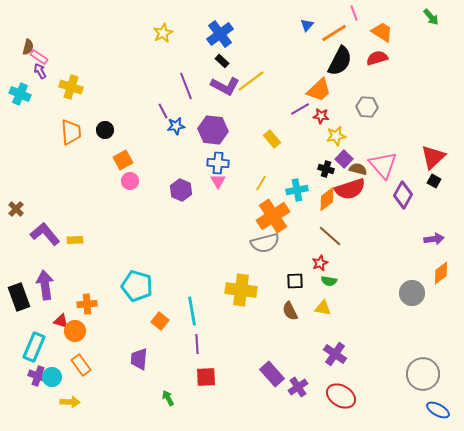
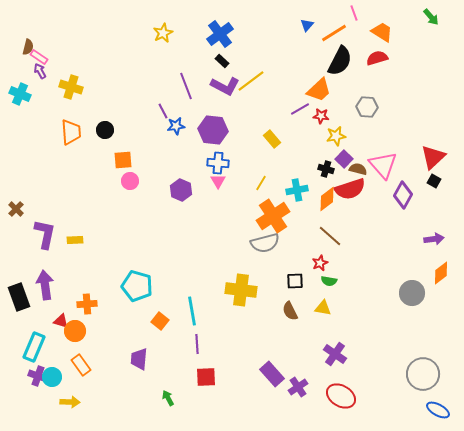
orange square at (123, 160): rotated 24 degrees clockwise
purple L-shape at (45, 234): rotated 52 degrees clockwise
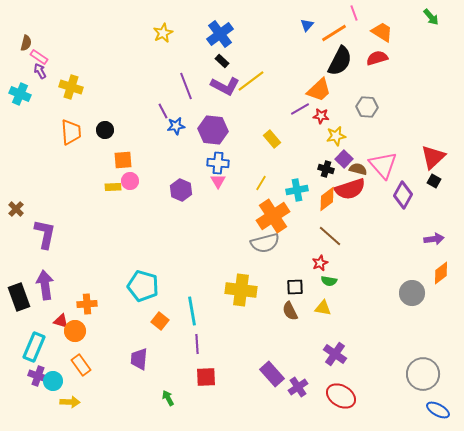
brown semicircle at (28, 47): moved 2 px left, 4 px up
yellow rectangle at (75, 240): moved 38 px right, 53 px up
black square at (295, 281): moved 6 px down
cyan pentagon at (137, 286): moved 6 px right
cyan circle at (52, 377): moved 1 px right, 4 px down
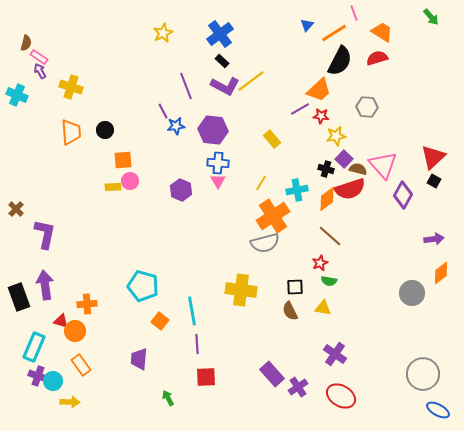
cyan cross at (20, 94): moved 3 px left, 1 px down
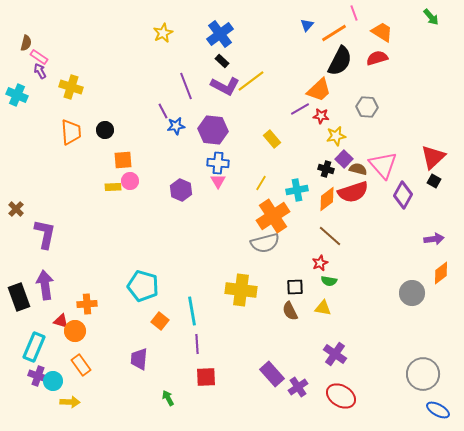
red semicircle at (350, 189): moved 3 px right, 3 px down
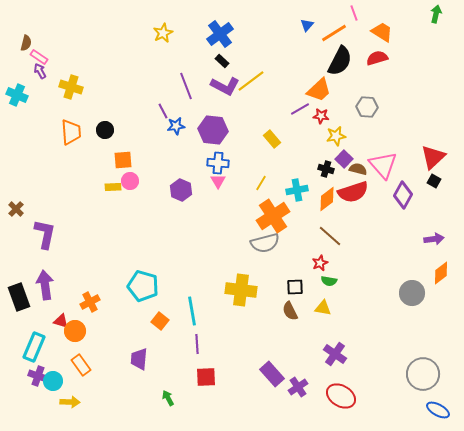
green arrow at (431, 17): moved 5 px right, 3 px up; rotated 126 degrees counterclockwise
orange cross at (87, 304): moved 3 px right, 2 px up; rotated 24 degrees counterclockwise
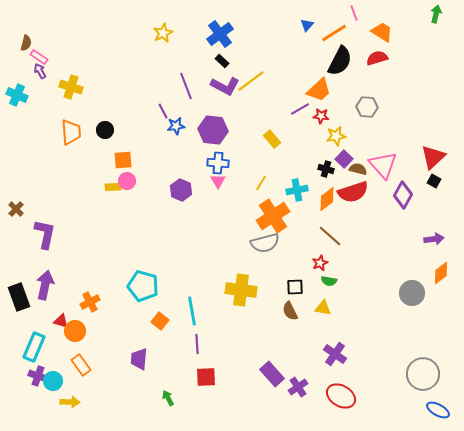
pink circle at (130, 181): moved 3 px left
purple arrow at (45, 285): rotated 20 degrees clockwise
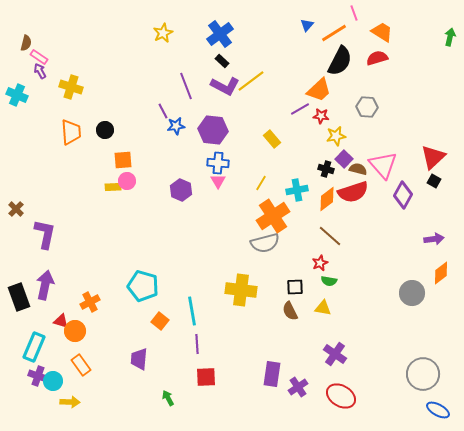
green arrow at (436, 14): moved 14 px right, 23 px down
purple rectangle at (272, 374): rotated 50 degrees clockwise
